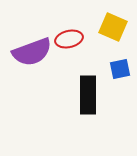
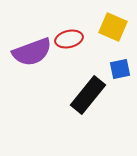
black rectangle: rotated 39 degrees clockwise
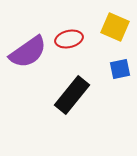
yellow square: moved 2 px right
purple semicircle: moved 4 px left; rotated 15 degrees counterclockwise
black rectangle: moved 16 px left
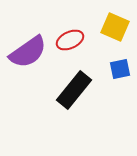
red ellipse: moved 1 px right, 1 px down; rotated 12 degrees counterclockwise
black rectangle: moved 2 px right, 5 px up
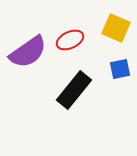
yellow square: moved 1 px right, 1 px down
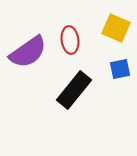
red ellipse: rotated 72 degrees counterclockwise
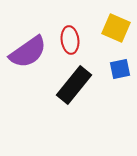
black rectangle: moved 5 px up
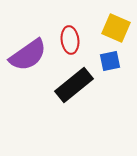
purple semicircle: moved 3 px down
blue square: moved 10 px left, 8 px up
black rectangle: rotated 12 degrees clockwise
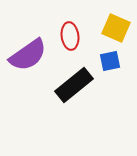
red ellipse: moved 4 px up
